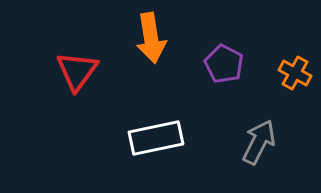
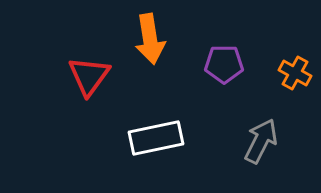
orange arrow: moved 1 px left, 1 px down
purple pentagon: rotated 27 degrees counterclockwise
red triangle: moved 12 px right, 5 px down
gray arrow: moved 2 px right, 1 px up
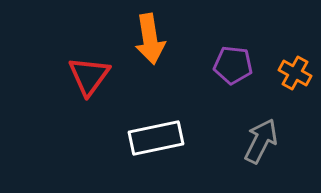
purple pentagon: moved 9 px right, 1 px down; rotated 6 degrees clockwise
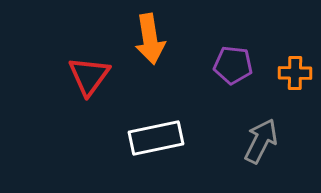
orange cross: rotated 28 degrees counterclockwise
